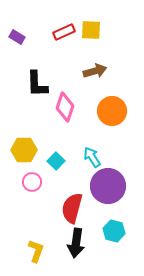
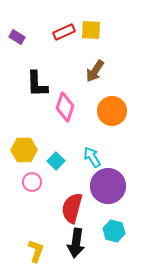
brown arrow: rotated 140 degrees clockwise
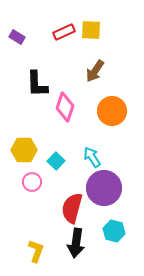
purple circle: moved 4 px left, 2 px down
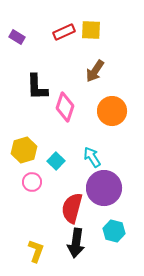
black L-shape: moved 3 px down
yellow hexagon: rotated 15 degrees counterclockwise
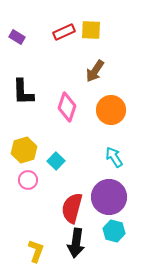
black L-shape: moved 14 px left, 5 px down
pink diamond: moved 2 px right
orange circle: moved 1 px left, 1 px up
cyan arrow: moved 22 px right
pink circle: moved 4 px left, 2 px up
purple circle: moved 5 px right, 9 px down
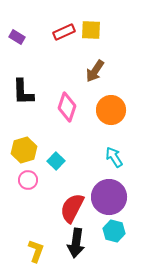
red semicircle: rotated 12 degrees clockwise
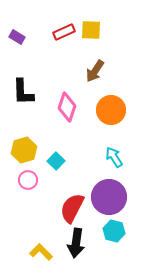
yellow L-shape: moved 5 px right, 1 px down; rotated 65 degrees counterclockwise
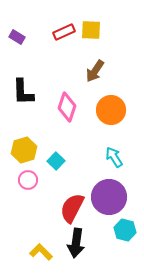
cyan hexagon: moved 11 px right, 1 px up
